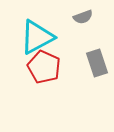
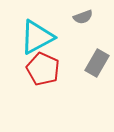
gray rectangle: rotated 48 degrees clockwise
red pentagon: moved 1 px left, 2 px down
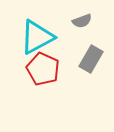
gray semicircle: moved 1 px left, 4 px down
gray rectangle: moved 6 px left, 4 px up
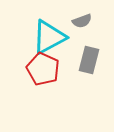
cyan triangle: moved 12 px right
gray rectangle: moved 2 px left, 1 px down; rotated 16 degrees counterclockwise
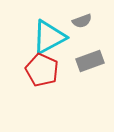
gray rectangle: moved 1 px right, 1 px down; rotated 56 degrees clockwise
red pentagon: moved 1 px left, 1 px down
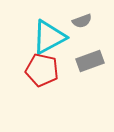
red pentagon: rotated 12 degrees counterclockwise
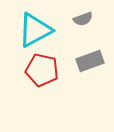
gray semicircle: moved 1 px right, 2 px up
cyan triangle: moved 14 px left, 7 px up
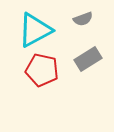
gray rectangle: moved 2 px left, 2 px up; rotated 12 degrees counterclockwise
